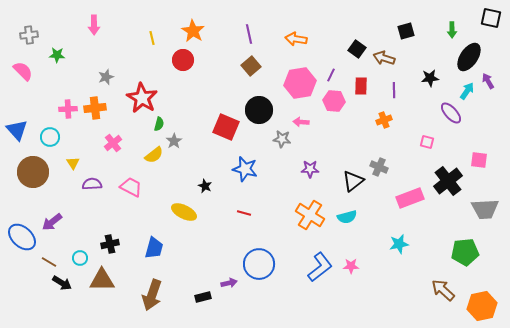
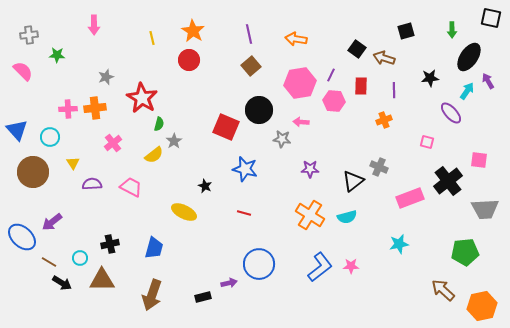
red circle at (183, 60): moved 6 px right
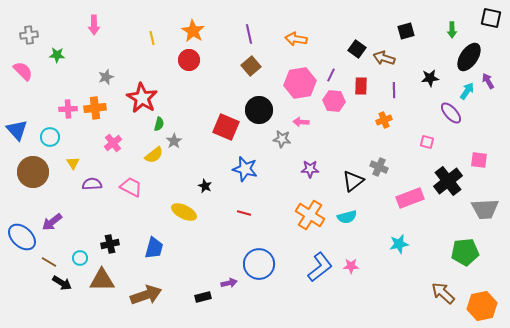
brown arrow at (443, 290): moved 3 px down
brown arrow at (152, 295): moved 6 px left; rotated 128 degrees counterclockwise
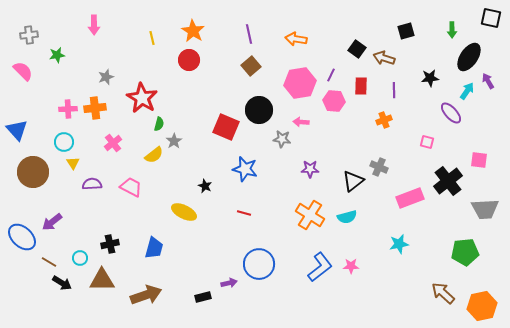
green star at (57, 55): rotated 14 degrees counterclockwise
cyan circle at (50, 137): moved 14 px right, 5 px down
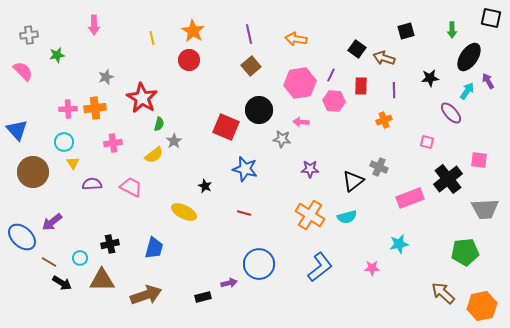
pink cross at (113, 143): rotated 30 degrees clockwise
black cross at (448, 181): moved 2 px up
pink star at (351, 266): moved 21 px right, 2 px down
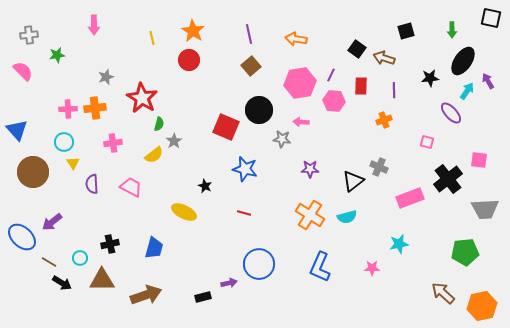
black ellipse at (469, 57): moved 6 px left, 4 px down
purple semicircle at (92, 184): rotated 90 degrees counterclockwise
blue L-shape at (320, 267): rotated 152 degrees clockwise
